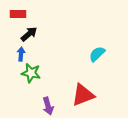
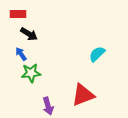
black arrow: rotated 72 degrees clockwise
blue arrow: rotated 40 degrees counterclockwise
green star: rotated 18 degrees counterclockwise
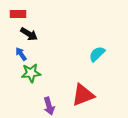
purple arrow: moved 1 px right
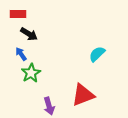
green star: rotated 24 degrees counterclockwise
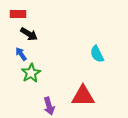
cyan semicircle: rotated 72 degrees counterclockwise
red triangle: moved 1 px down; rotated 20 degrees clockwise
